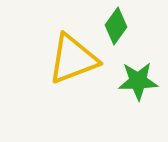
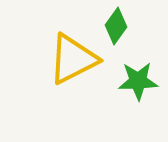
yellow triangle: rotated 6 degrees counterclockwise
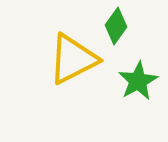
green star: rotated 27 degrees counterclockwise
